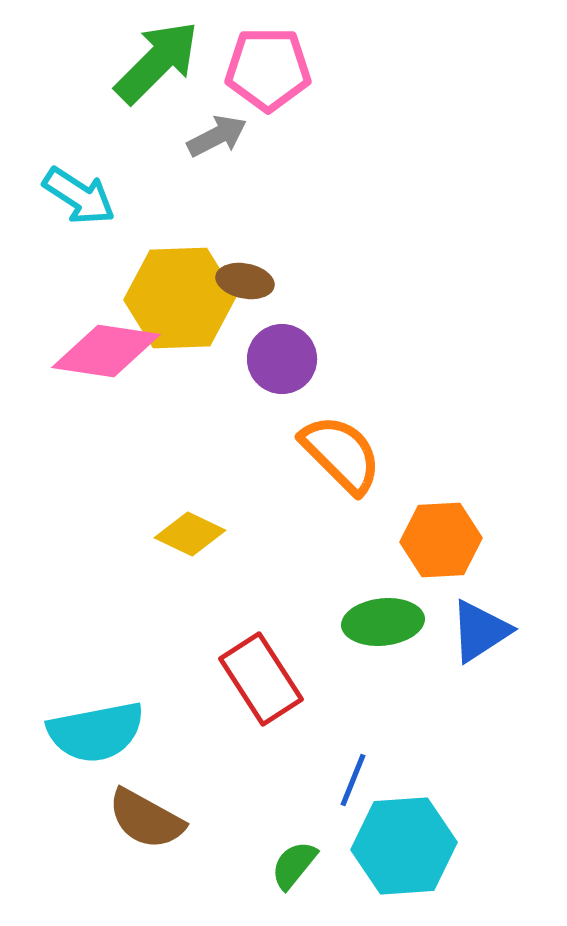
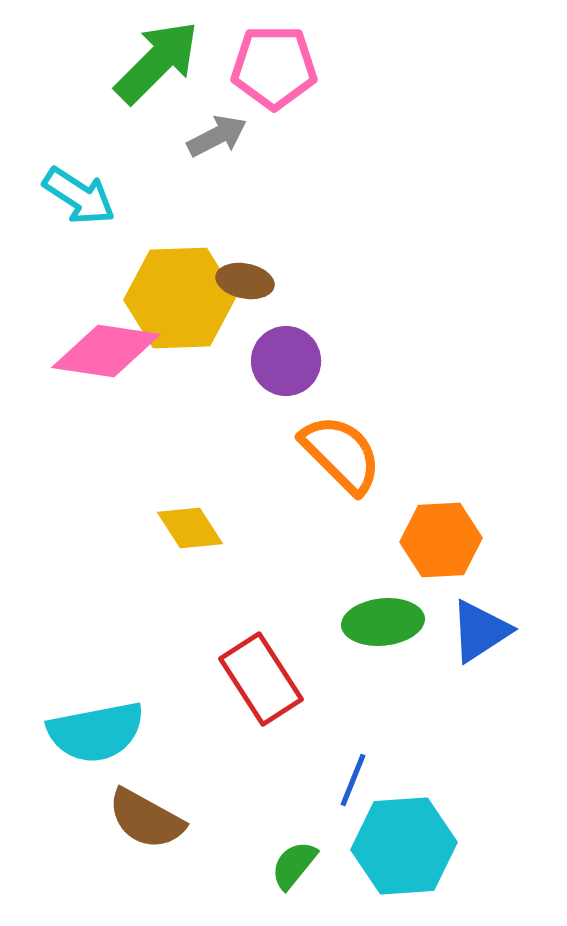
pink pentagon: moved 6 px right, 2 px up
purple circle: moved 4 px right, 2 px down
yellow diamond: moved 6 px up; rotated 32 degrees clockwise
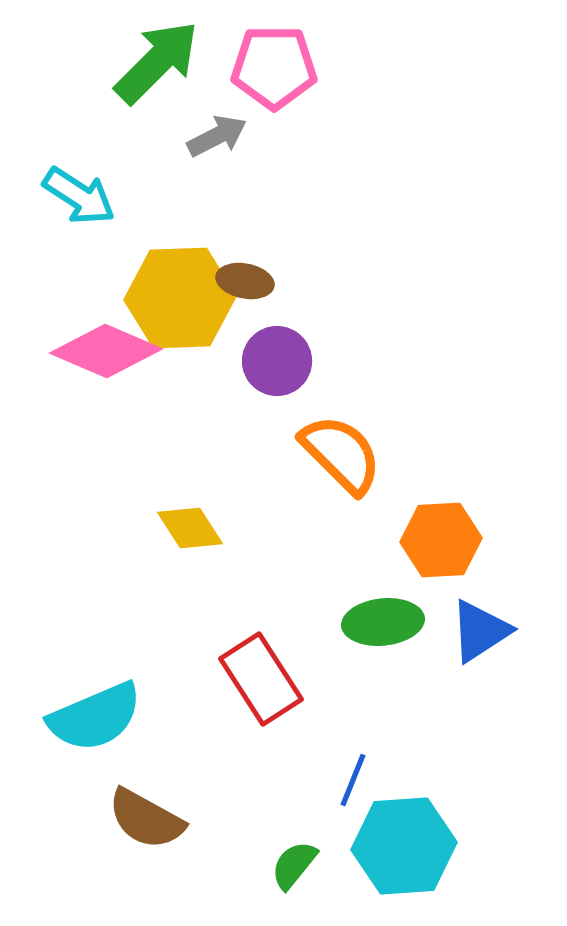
pink diamond: rotated 15 degrees clockwise
purple circle: moved 9 px left
cyan semicircle: moved 1 px left, 15 px up; rotated 12 degrees counterclockwise
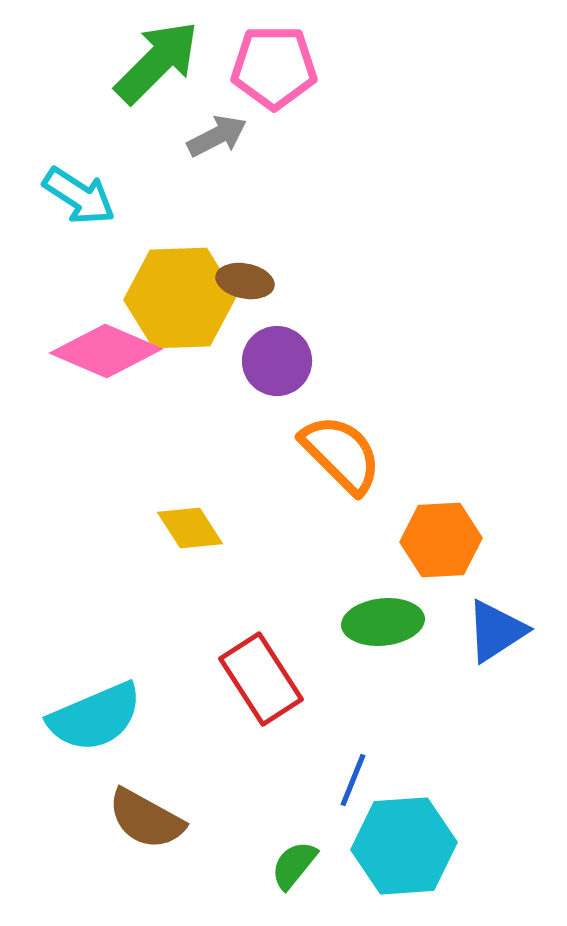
blue triangle: moved 16 px right
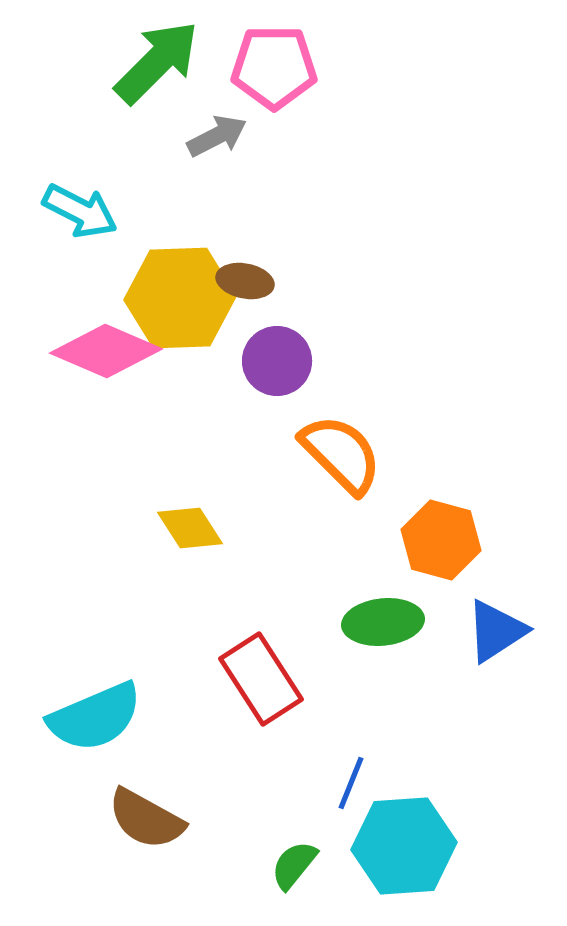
cyan arrow: moved 1 px right, 15 px down; rotated 6 degrees counterclockwise
orange hexagon: rotated 18 degrees clockwise
blue line: moved 2 px left, 3 px down
